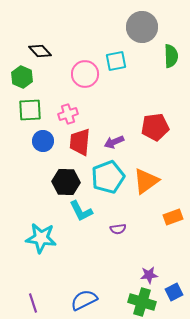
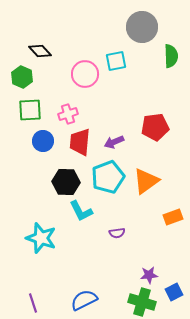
purple semicircle: moved 1 px left, 4 px down
cyan star: rotated 12 degrees clockwise
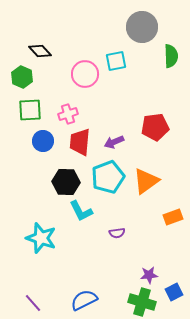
purple line: rotated 24 degrees counterclockwise
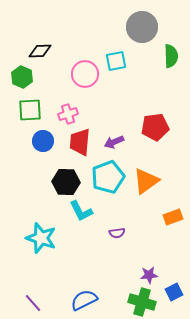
black diamond: rotated 50 degrees counterclockwise
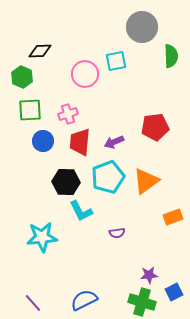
cyan star: moved 1 px right, 1 px up; rotated 24 degrees counterclockwise
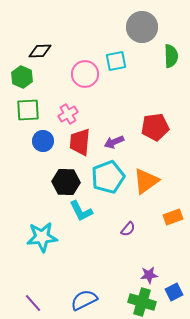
green square: moved 2 px left
pink cross: rotated 12 degrees counterclockwise
purple semicircle: moved 11 px right, 4 px up; rotated 42 degrees counterclockwise
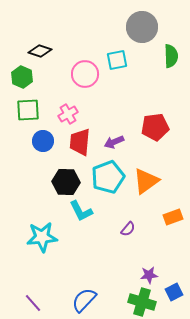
black diamond: rotated 20 degrees clockwise
cyan square: moved 1 px right, 1 px up
blue semicircle: rotated 20 degrees counterclockwise
